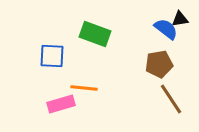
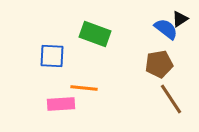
black triangle: rotated 24 degrees counterclockwise
pink rectangle: rotated 12 degrees clockwise
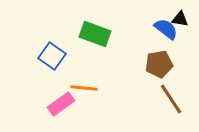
black triangle: rotated 42 degrees clockwise
blue square: rotated 32 degrees clockwise
pink rectangle: rotated 32 degrees counterclockwise
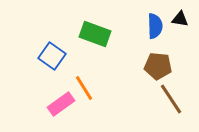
blue semicircle: moved 11 px left, 3 px up; rotated 50 degrees clockwise
brown pentagon: moved 1 px left, 2 px down; rotated 16 degrees clockwise
orange line: rotated 52 degrees clockwise
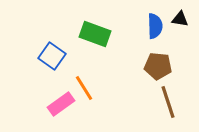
brown line: moved 3 px left, 3 px down; rotated 16 degrees clockwise
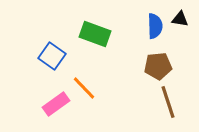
brown pentagon: rotated 12 degrees counterclockwise
orange line: rotated 12 degrees counterclockwise
pink rectangle: moved 5 px left
